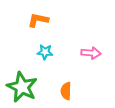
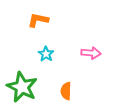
cyan star: moved 1 px right, 2 px down; rotated 28 degrees clockwise
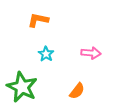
orange semicircle: moved 11 px right; rotated 144 degrees counterclockwise
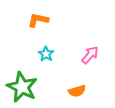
pink arrow: moved 1 px left, 2 px down; rotated 54 degrees counterclockwise
orange semicircle: rotated 36 degrees clockwise
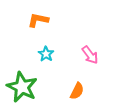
pink arrow: rotated 102 degrees clockwise
orange semicircle: rotated 48 degrees counterclockwise
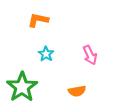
pink arrow: rotated 12 degrees clockwise
green star: rotated 12 degrees clockwise
orange semicircle: rotated 54 degrees clockwise
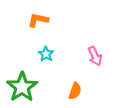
pink arrow: moved 5 px right, 1 px down
orange semicircle: moved 2 px left; rotated 60 degrees counterclockwise
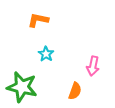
pink arrow: moved 2 px left, 10 px down; rotated 36 degrees clockwise
green star: rotated 24 degrees counterclockwise
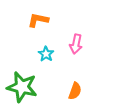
pink arrow: moved 17 px left, 22 px up
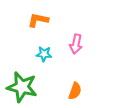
cyan star: moved 2 px left; rotated 28 degrees counterclockwise
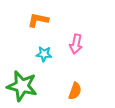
green star: moved 1 px up
